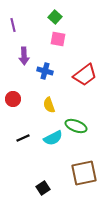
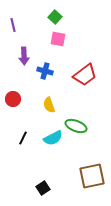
black line: rotated 40 degrees counterclockwise
brown square: moved 8 px right, 3 px down
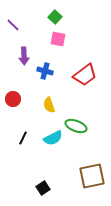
purple line: rotated 32 degrees counterclockwise
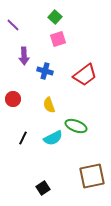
pink square: rotated 28 degrees counterclockwise
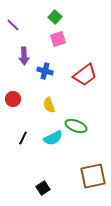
brown square: moved 1 px right
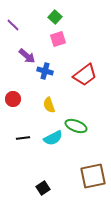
purple arrow: moved 3 px right; rotated 48 degrees counterclockwise
black line: rotated 56 degrees clockwise
